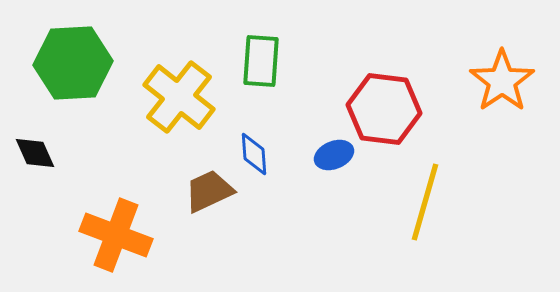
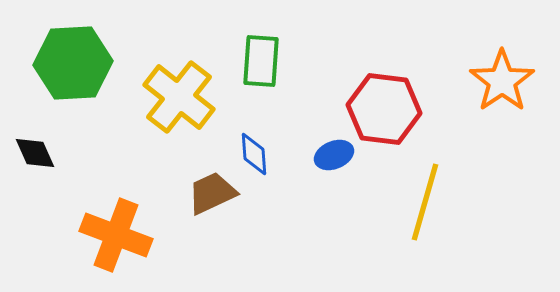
brown trapezoid: moved 3 px right, 2 px down
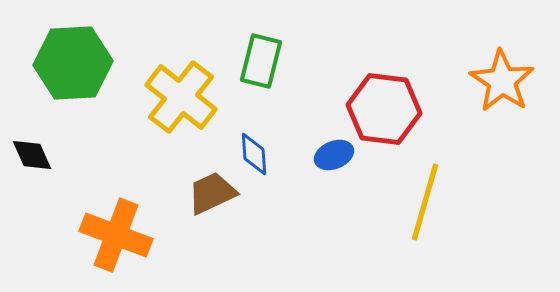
green rectangle: rotated 10 degrees clockwise
orange star: rotated 4 degrees counterclockwise
yellow cross: moved 2 px right
black diamond: moved 3 px left, 2 px down
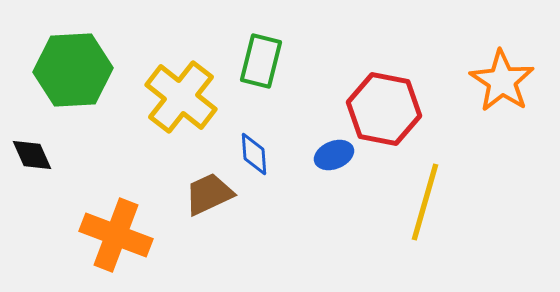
green hexagon: moved 7 px down
red hexagon: rotated 4 degrees clockwise
brown trapezoid: moved 3 px left, 1 px down
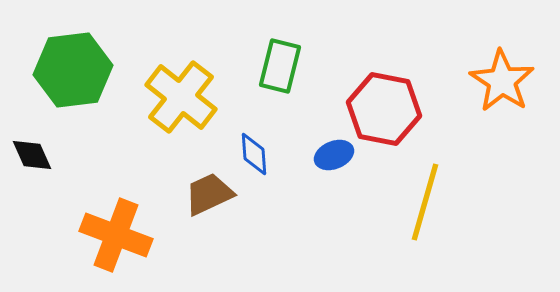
green rectangle: moved 19 px right, 5 px down
green hexagon: rotated 4 degrees counterclockwise
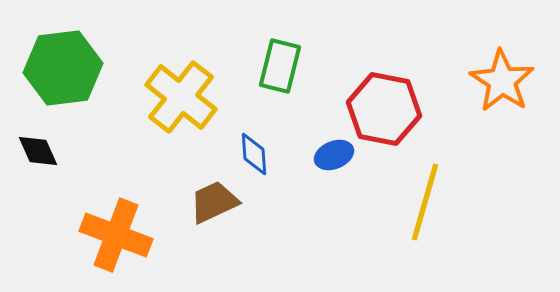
green hexagon: moved 10 px left, 2 px up
black diamond: moved 6 px right, 4 px up
brown trapezoid: moved 5 px right, 8 px down
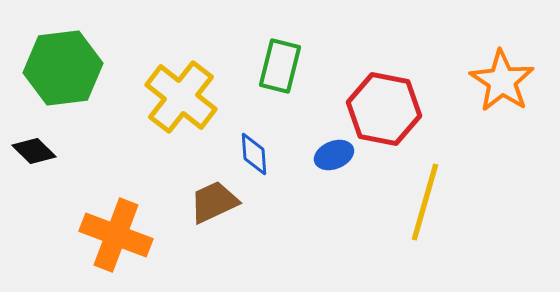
black diamond: moved 4 px left; rotated 21 degrees counterclockwise
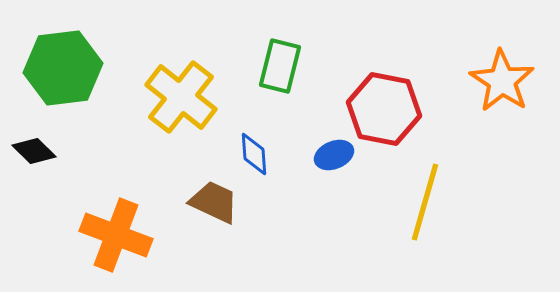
brown trapezoid: rotated 50 degrees clockwise
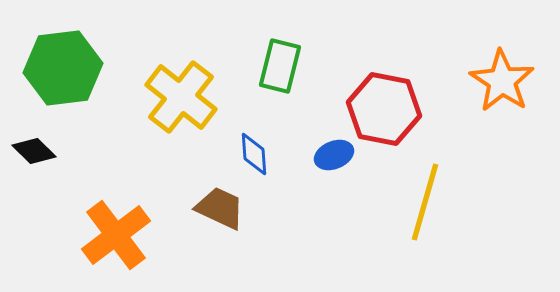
brown trapezoid: moved 6 px right, 6 px down
orange cross: rotated 32 degrees clockwise
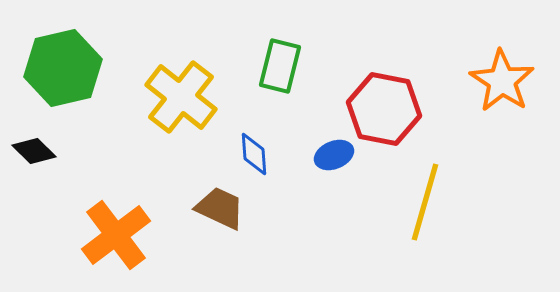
green hexagon: rotated 6 degrees counterclockwise
